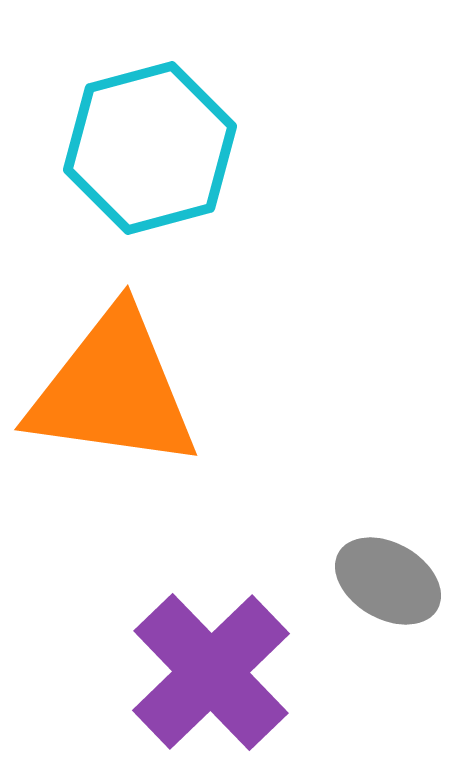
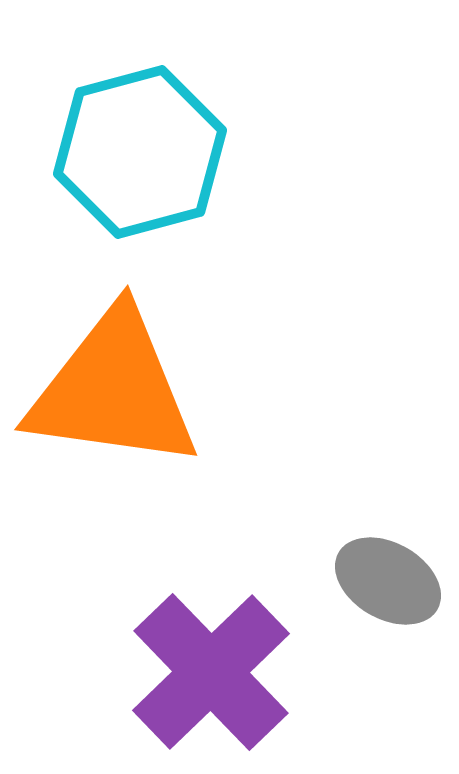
cyan hexagon: moved 10 px left, 4 px down
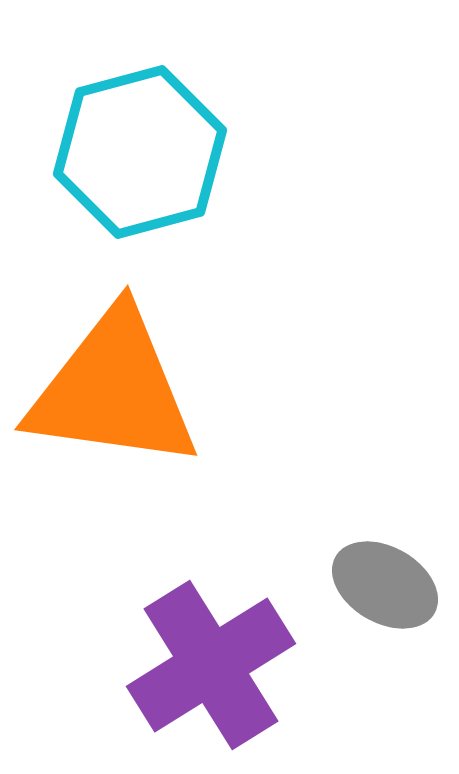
gray ellipse: moved 3 px left, 4 px down
purple cross: moved 7 px up; rotated 12 degrees clockwise
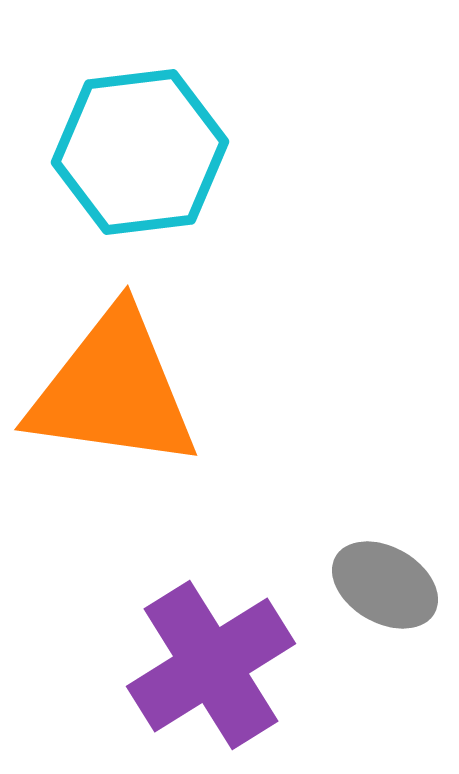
cyan hexagon: rotated 8 degrees clockwise
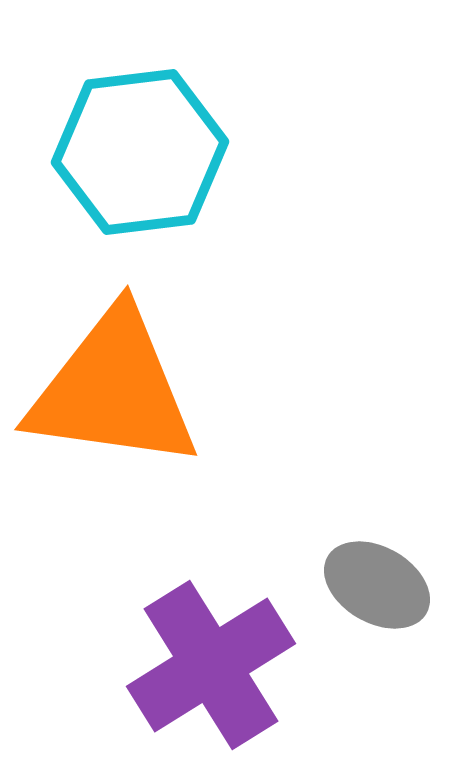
gray ellipse: moved 8 px left
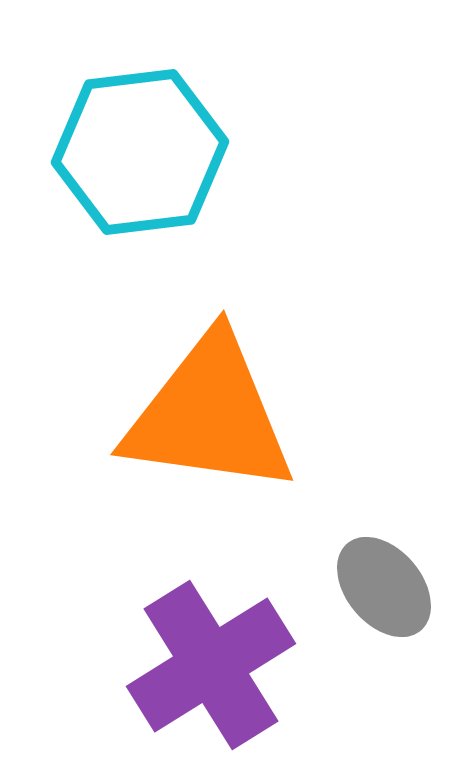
orange triangle: moved 96 px right, 25 px down
gray ellipse: moved 7 px right, 2 px down; rotated 20 degrees clockwise
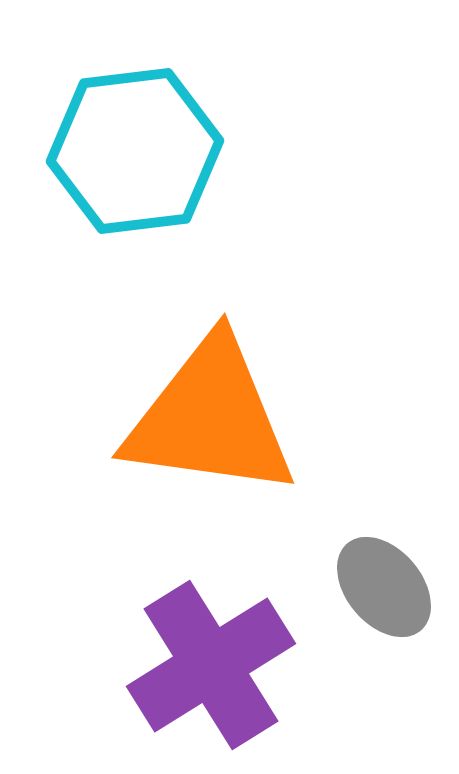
cyan hexagon: moved 5 px left, 1 px up
orange triangle: moved 1 px right, 3 px down
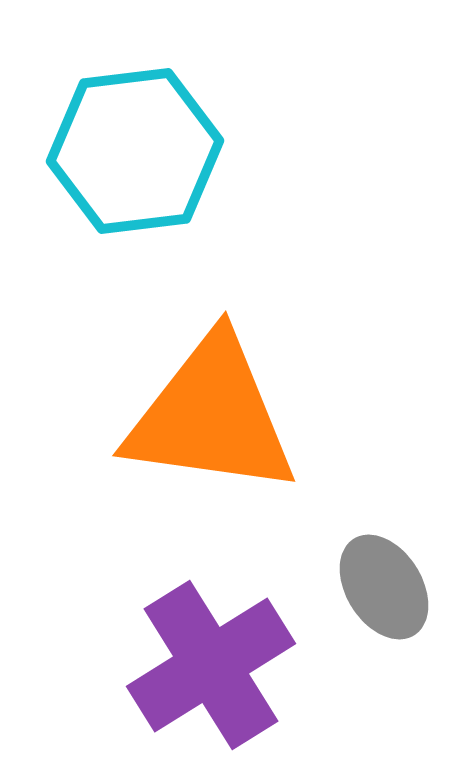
orange triangle: moved 1 px right, 2 px up
gray ellipse: rotated 8 degrees clockwise
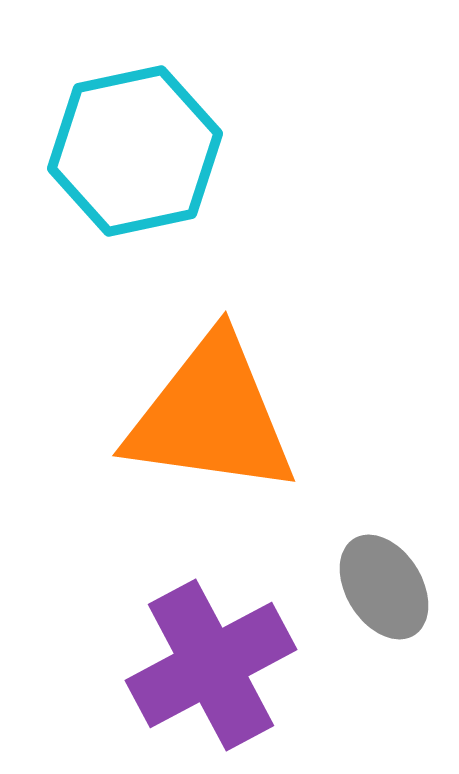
cyan hexagon: rotated 5 degrees counterclockwise
purple cross: rotated 4 degrees clockwise
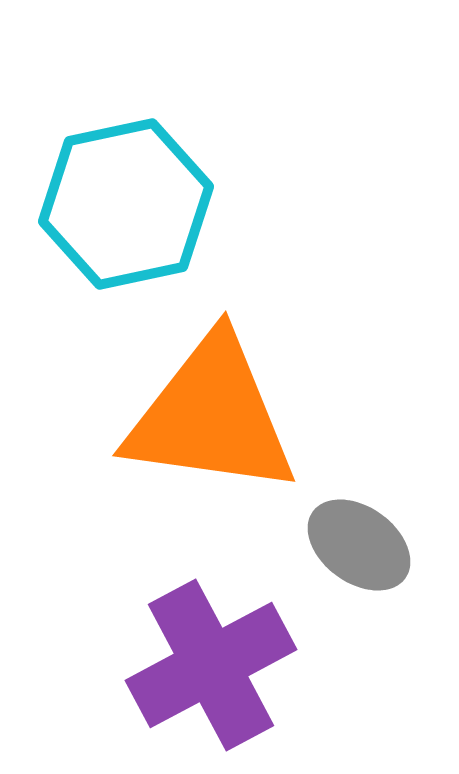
cyan hexagon: moved 9 px left, 53 px down
gray ellipse: moved 25 px left, 42 px up; rotated 22 degrees counterclockwise
